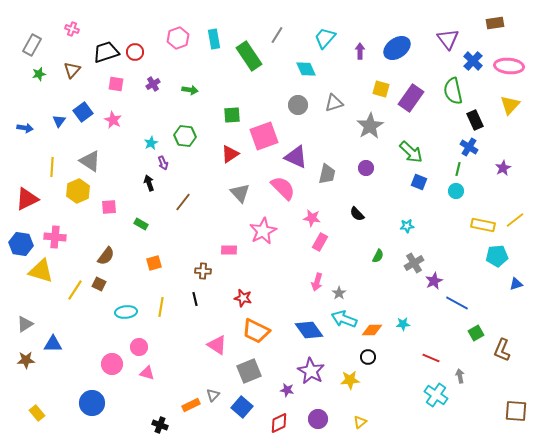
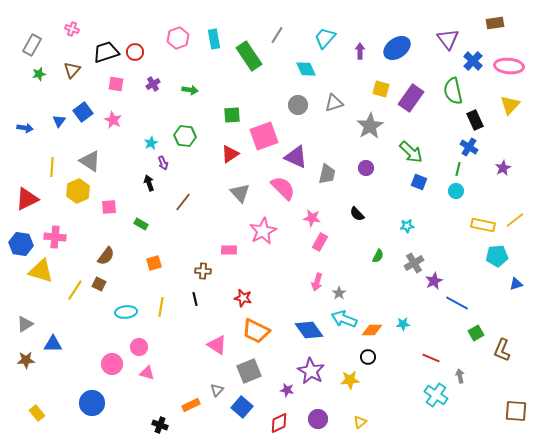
gray triangle at (213, 395): moved 4 px right, 5 px up
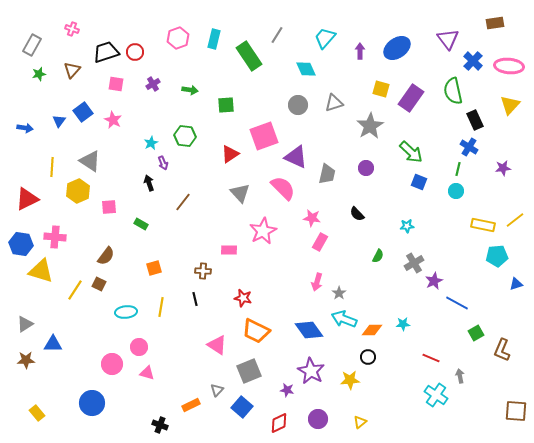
cyan rectangle at (214, 39): rotated 24 degrees clockwise
green square at (232, 115): moved 6 px left, 10 px up
purple star at (503, 168): rotated 21 degrees clockwise
orange square at (154, 263): moved 5 px down
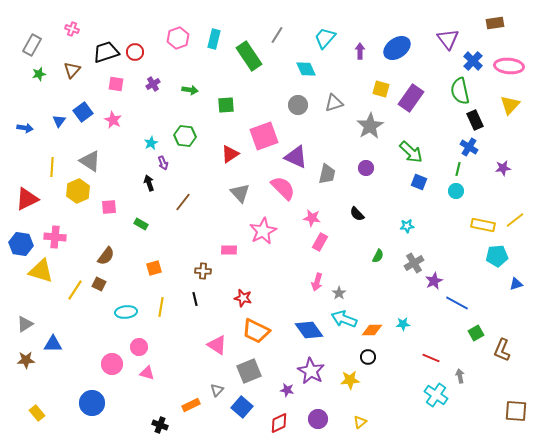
green semicircle at (453, 91): moved 7 px right
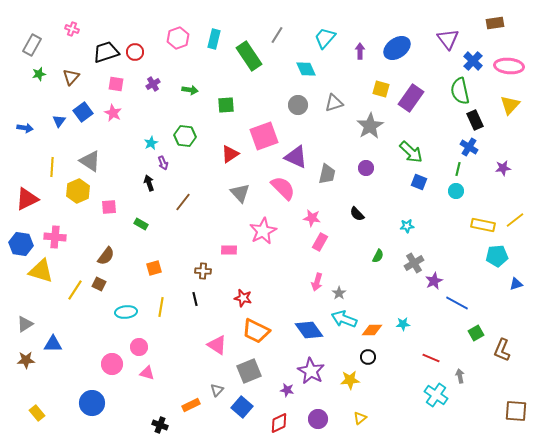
brown triangle at (72, 70): moved 1 px left, 7 px down
pink star at (113, 120): moved 7 px up
yellow triangle at (360, 422): moved 4 px up
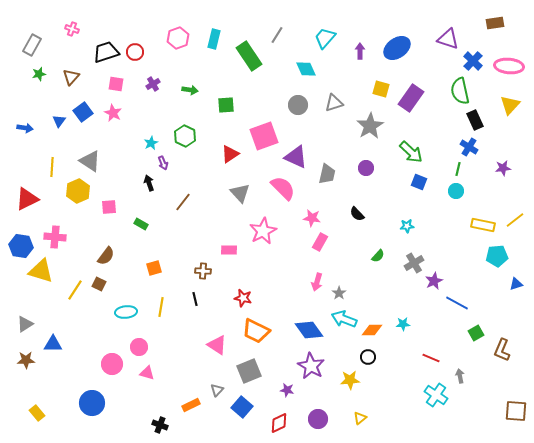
purple triangle at (448, 39): rotated 35 degrees counterclockwise
green hexagon at (185, 136): rotated 20 degrees clockwise
blue hexagon at (21, 244): moved 2 px down
green semicircle at (378, 256): rotated 16 degrees clockwise
purple star at (311, 371): moved 5 px up
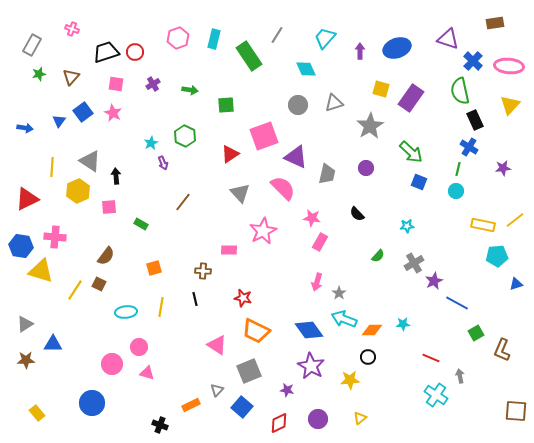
blue ellipse at (397, 48): rotated 16 degrees clockwise
black arrow at (149, 183): moved 33 px left, 7 px up; rotated 14 degrees clockwise
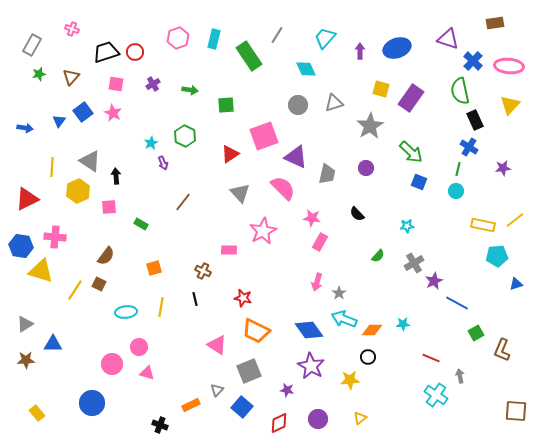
brown cross at (203, 271): rotated 21 degrees clockwise
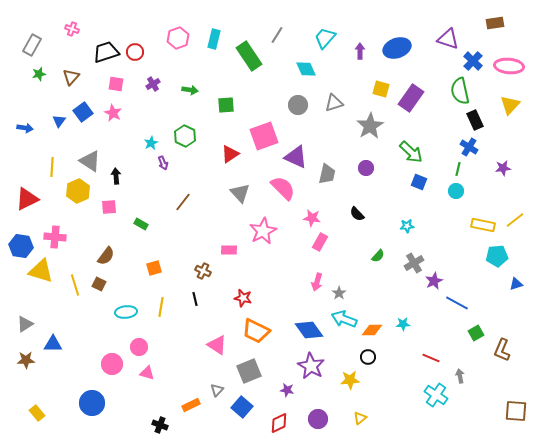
yellow line at (75, 290): moved 5 px up; rotated 50 degrees counterclockwise
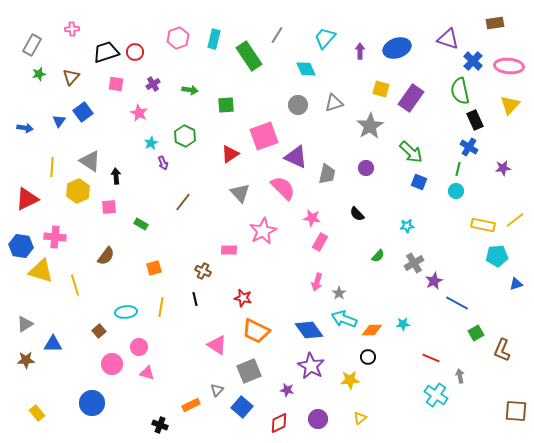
pink cross at (72, 29): rotated 24 degrees counterclockwise
pink star at (113, 113): moved 26 px right
brown square at (99, 284): moved 47 px down; rotated 24 degrees clockwise
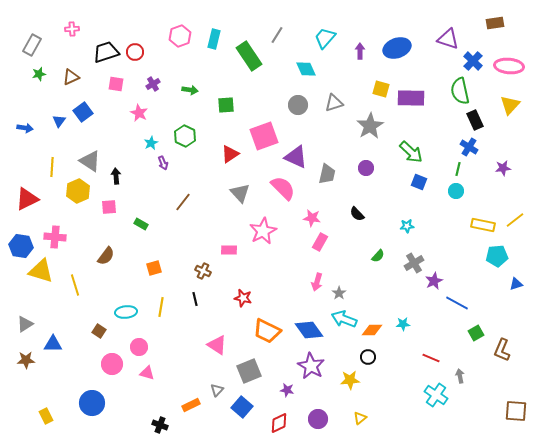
pink hexagon at (178, 38): moved 2 px right, 2 px up
brown triangle at (71, 77): rotated 24 degrees clockwise
purple rectangle at (411, 98): rotated 56 degrees clockwise
brown square at (99, 331): rotated 16 degrees counterclockwise
orange trapezoid at (256, 331): moved 11 px right
yellow rectangle at (37, 413): moved 9 px right, 3 px down; rotated 14 degrees clockwise
